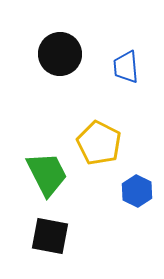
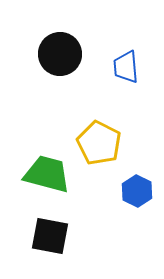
green trapezoid: rotated 48 degrees counterclockwise
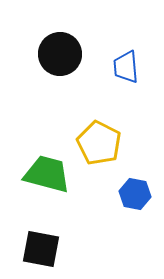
blue hexagon: moved 2 px left, 3 px down; rotated 16 degrees counterclockwise
black square: moved 9 px left, 13 px down
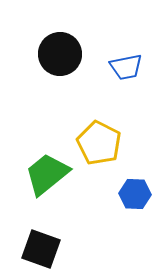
blue trapezoid: rotated 96 degrees counterclockwise
green trapezoid: rotated 54 degrees counterclockwise
blue hexagon: rotated 8 degrees counterclockwise
black square: rotated 9 degrees clockwise
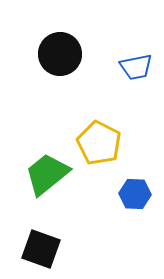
blue trapezoid: moved 10 px right
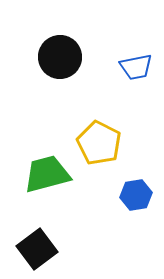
black circle: moved 3 px down
green trapezoid: rotated 24 degrees clockwise
blue hexagon: moved 1 px right, 1 px down; rotated 12 degrees counterclockwise
black square: moved 4 px left; rotated 33 degrees clockwise
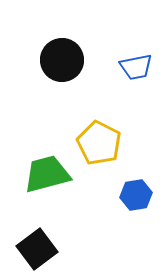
black circle: moved 2 px right, 3 px down
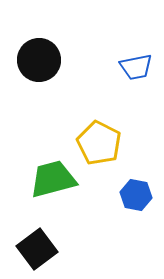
black circle: moved 23 px left
green trapezoid: moved 6 px right, 5 px down
blue hexagon: rotated 20 degrees clockwise
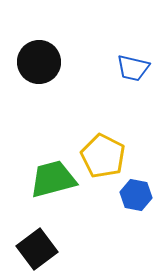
black circle: moved 2 px down
blue trapezoid: moved 3 px left, 1 px down; rotated 24 degrees clockwise
yellow pentagon: moved 4 px right, 13 px down
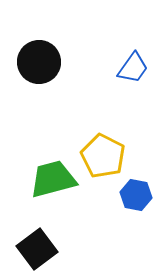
blue trapezoid: rotated 68 degrees counterclockwise
